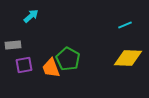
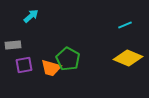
yellow diamond: rotated 20 degrees clockwise
orange trapezoid: rotated 55 degrees counterclockwise
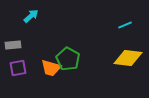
yellow diamond: rotated 16 degrees counterclockwise
purple square: moved 6 px left, 3 px down
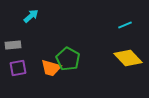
yellow diamond: rotated 40 degrees clockwise
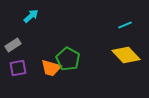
gray rectangle: rotated 28 degrees counterclockwise
yellow diamond: moved 2 px left, 3 px up
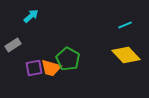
purple square: moved 16 px right
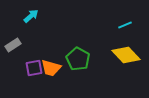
green pentagon: moved 10 px right
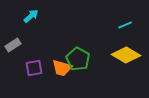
yellow diamond: rotated 16 degrees counterclockwise
orange trapezoid: moved 11 px right
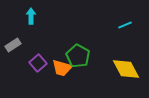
cyan arrow: rotated 49 degrees counterclockwise
yellow diamond: moved 14 px down; rotated 32 degrees clockwise
green pentagon: moved 3 px up
purple square: moved 4 px right, 5 px up; rotated 30 degrees counterclockwise
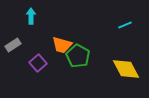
orange trapezoid: moved 23 px up
